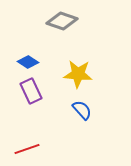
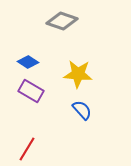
purple rectangle: rotated 35 degrees counterclockwise
red line: rotated 40 degrees counterclockwise
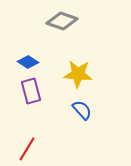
purple rectangle: rotated 45 degrees clockwise
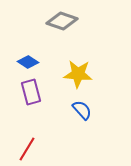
purple rectangle: moved 1 px down
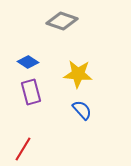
red line: moved 4 px left
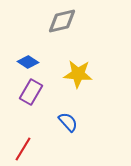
gray diamond: rotated 32 degrees counterclockwise
purple rectangle: rotated 45 degrees clockwise
blue semicircle: moved 14 px left, 12 px down
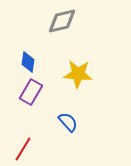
blue diamond: rotated 65 degrees clockwise
